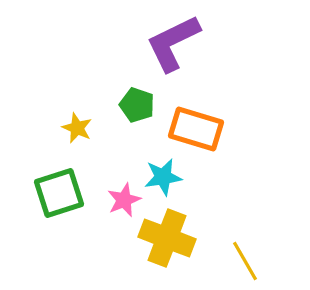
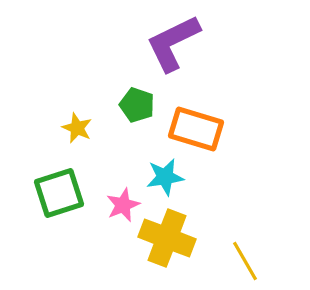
cyan star: moved 2 px right
pink star: moved 1 px left, 5 px down
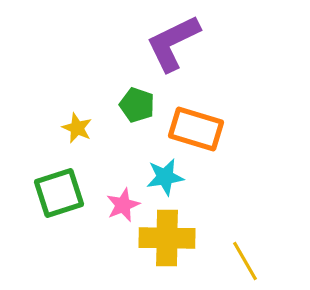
yellow cross: rotated 20 degrees counterclockwise
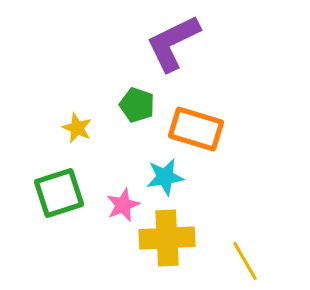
yellow cross: rotated 4 degrees counterclockwise
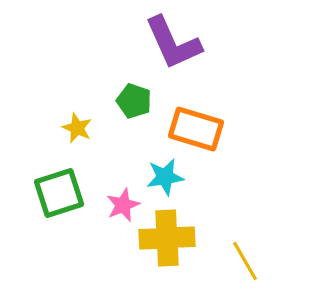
purple L-shape: rotated 88 degrees counterclockwise
green pentagon: moved 3 px left, 4 px up
